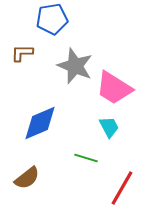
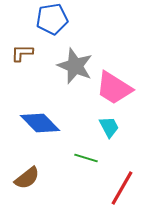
blue diamond: rotated 69 degrees clockwise
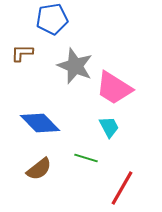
brown semicircle: moved 12 px right, 9 px up
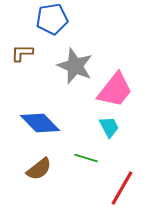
pink trapezoid: moved 1 px right, 2 px down; rotated 84 degrees counterclockwise
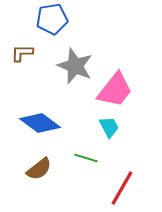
blue diamond: rotated 9 degrees counterclockwise
